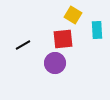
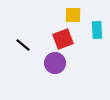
yellow square: rotated 30 degrees counterclockwise
red square: rotated 15 degrees counterclockwise
black line: rotated 70 degrees clockwise
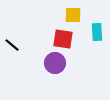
cyan rectangle: moved 2 px down
red square: rotated 30 degrees clockwise
black line: moved 11 px left
